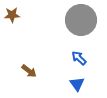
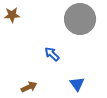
gray circle: moved 1 px left, 1 px up
blue arrow: moved 27 px left, 4 px up
brown arrow: moved 16 px down; rotated 63 degrees counterclockwise
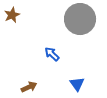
brown star: rotated 21 degrees counterclockwise
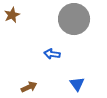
gray circle: moved 6 px left
blue arrow: rotated 35 degrees counterclockwise
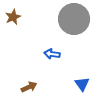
brown star: moved 1 px right, 2 px down
blue triangle: moved 5 px right
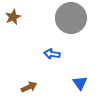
gray circle: moved 3 px left, 1 px up
blue triangle: moved 2 px left, 1 px up
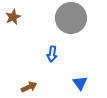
blue arrow: rotated 91 degrees counterclockwise
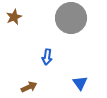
brown star: moved 1 px right
blue arrow: moved 5 px left, 3 px down
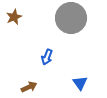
blue arrow: rotated 14 degrees clockwise
